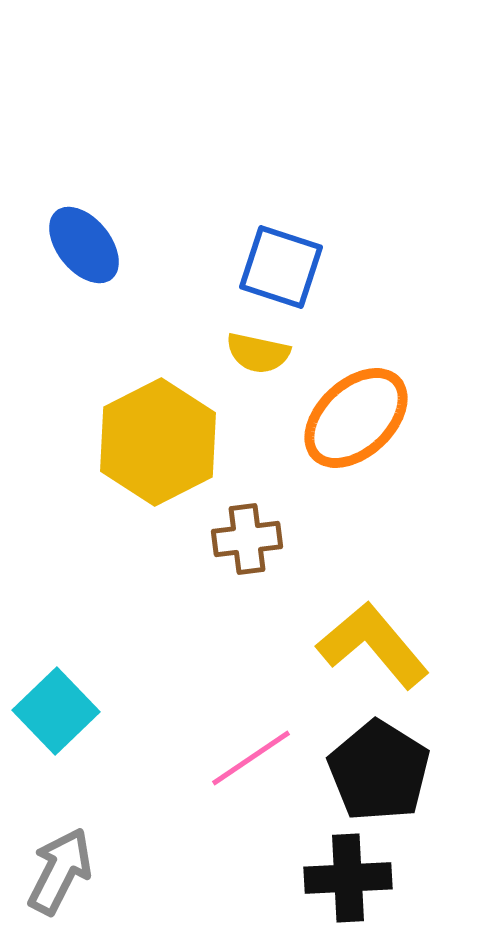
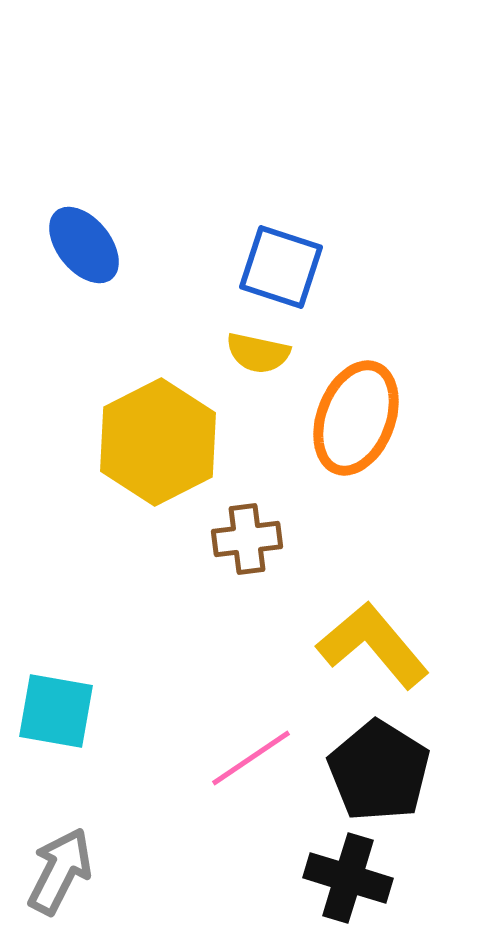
orange ellipse: rotated 26 degrees counterclockwise
cyan square: rotated 36 degrees counterclockwise
black cross: rotated 20 degrees clockwise
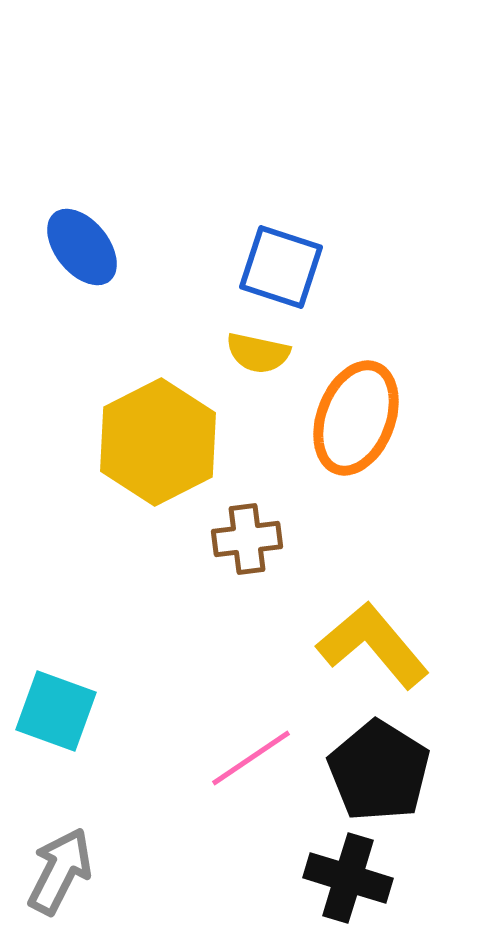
blue ellipse: moved 2 px left, 2 px down
cyan square: rotated 10 degrees clockwise
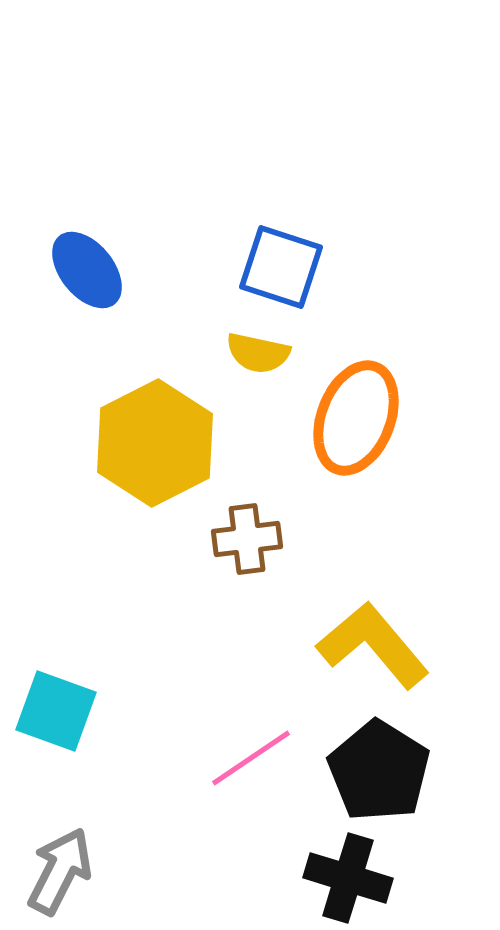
blue ellipse: moved 5 px right, 23 px down
yellow hexagon: moved 3 px left, 1 px down
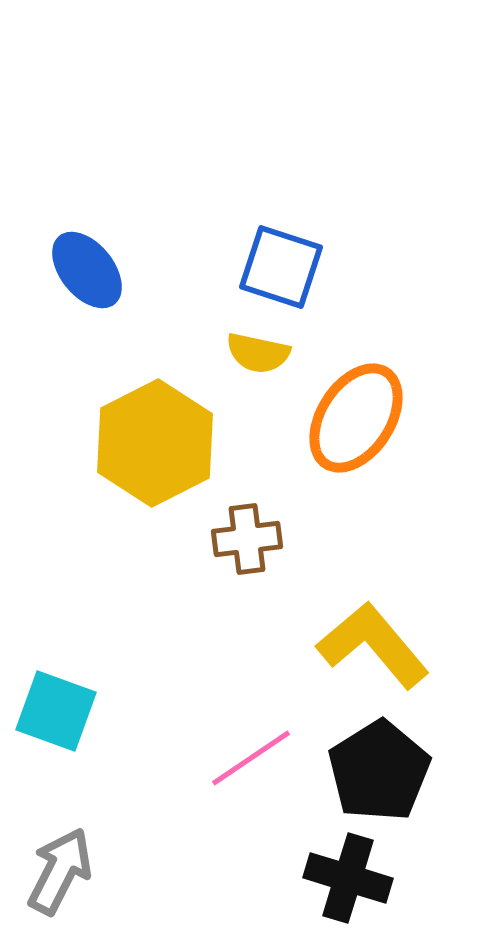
orange ellipse: rotated 12 degrees clockwise
black pentagon: rotated 8 degrees clockwise
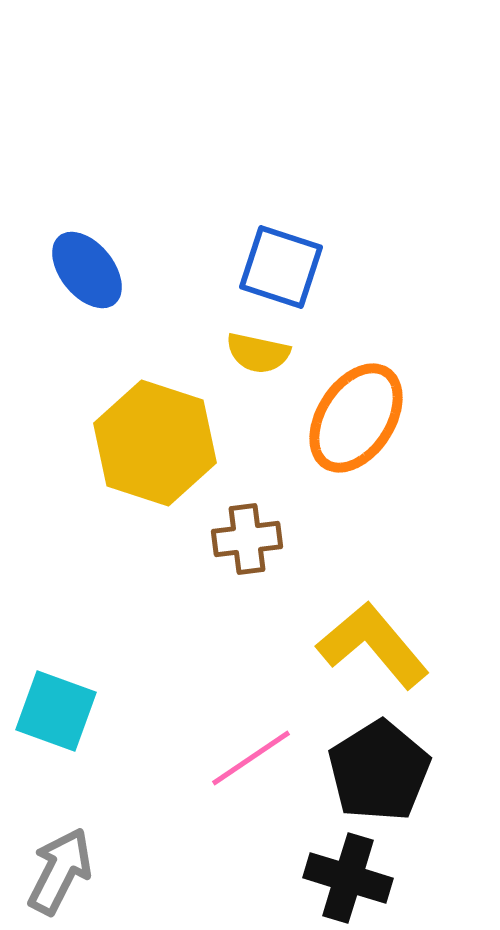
yellow hexagon: rotated 15 degrees counterclockwise
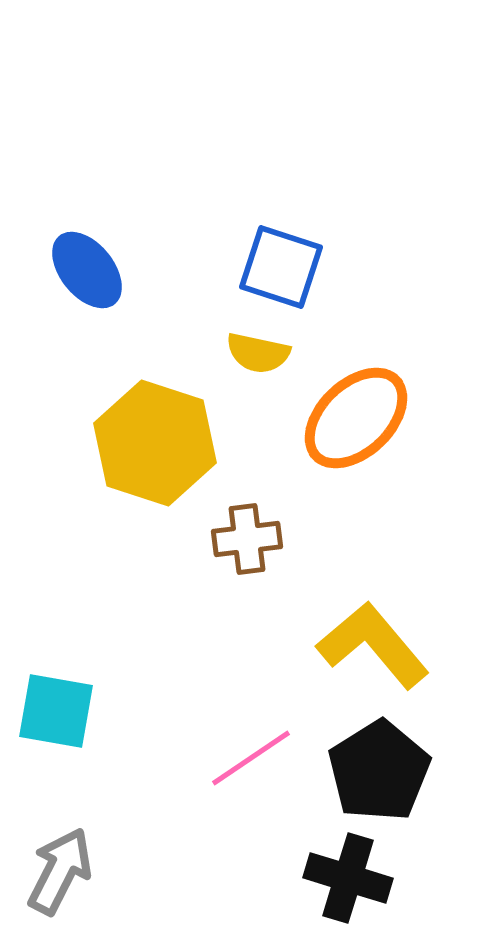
orange ellipse: rotated 13 degrees clockwise
cyan square: rotated 10 degrees counterclockwise
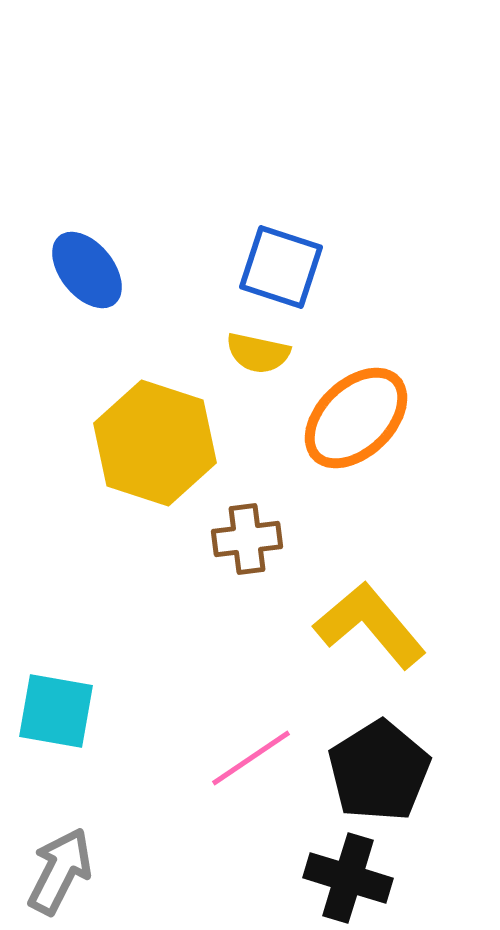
yellow L-shape: moved 3 px left, 20 px up
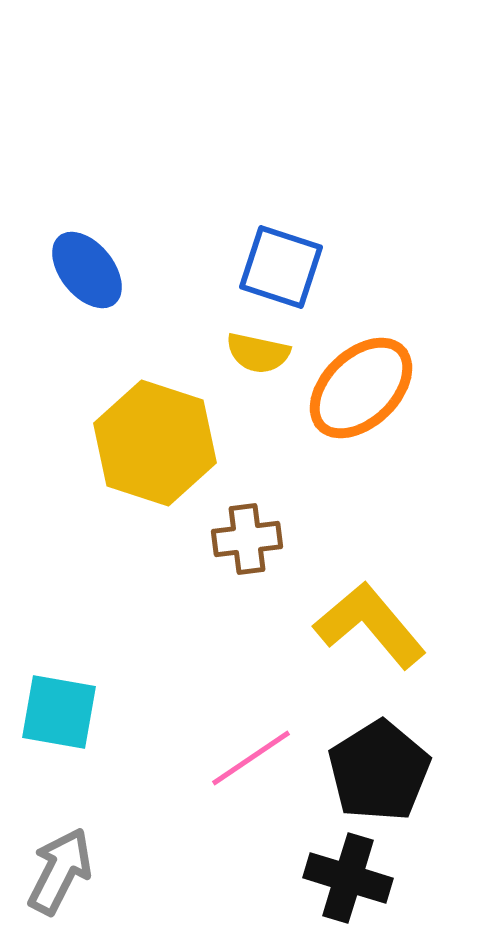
orange ellipse: moved 5 px right, 30 px up
cyan square: moved 3 px right, 1 px down
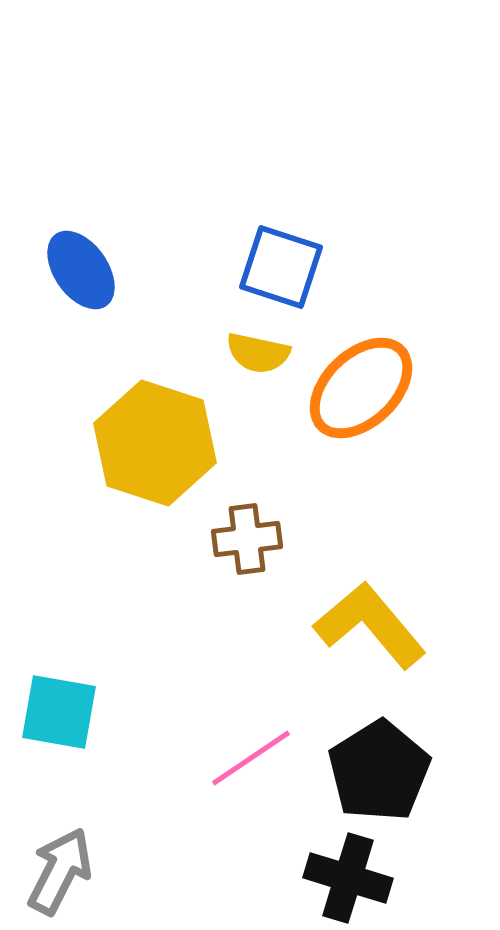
blue ellipse: moved 6 px left; rotated 4 degrees clockwise
